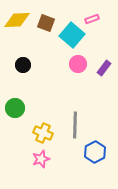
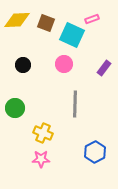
cyan square: rotated 15 degrees counterclockwise
pink circle: moved 14 px left
gray line: moved 21 px up
pink star: rotated 18 degrees clockwise
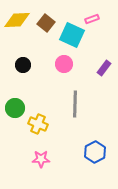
brown square: rotated 18 degrees clockwise
yellow cross: moved 5 px left, 9 px up
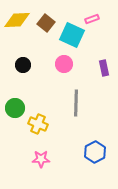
purple rectangle: rotated 49 degrees counterclockwise
gray line: moved 1 px right, 1 px up
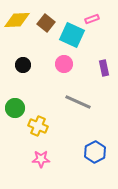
gray line: moved 2 px right, 1 px up; rotated 68 degrees counterclockwise
yellow cross: moved 2 px down
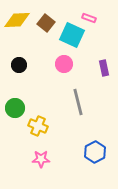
pink rectangle: moved 3 px left, 1 px up; rotated 40 degrees clockwise
black circle: moved 4 px left
gray line: rotated 52 degrees clockwise
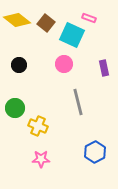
yellow diamond: rotated 40 degrees clockwise
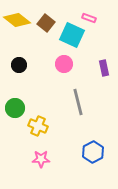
blue hexagon: moved 2 px left
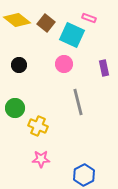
blue hexagon: moved 9 px left, 23 px down
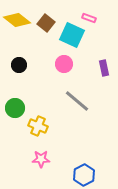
gray line: moved 1 px left, 1 px up; rotated 36 degrees counterclockwise
